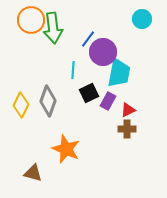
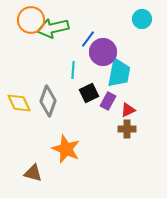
green arrow: rotated 84 degrees clockwise
yellow diamond: moved 2 px left, 2 px up; rotated 50 degrees counterclockwise
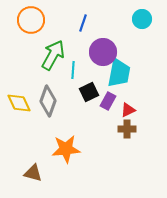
green arrow: moved 27 px down; rotated 132 degrees clockwise
blue line: moved 5 px left, 16 px up; rotated 18 degrees counterclockwise
black square: moved 1 px up
orange star: rotated 28 degrees counterclockwise
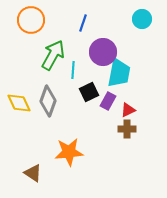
orange star: moved 3 px right, 3 px down
brown triangle: rotated 18 degrees clockwise
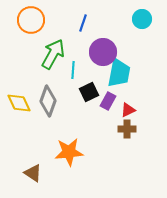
green arrow: moved 1 px up
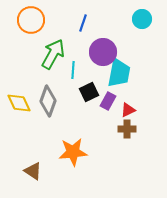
orange star: moved 4 px right
brown triangle: moved 2 px up
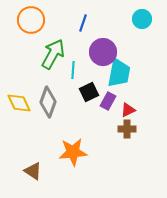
gray diamond: moved 1 px down
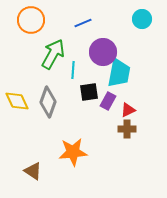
blue line: rotated 48 degrees clockwise
black square: rotated 18 degrees clockwise
yellow diamond: moved 2 px left, 2 px up
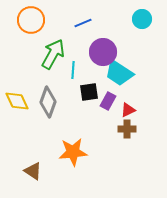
cyan trapezoid: rotated 112 degrees clockwise
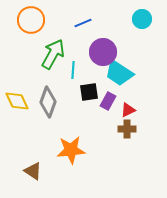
orange star: moved 2 px left, 2 px up
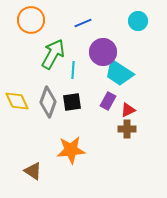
cyan circle: moved 4 px left, 2 px down
black square: moved 17 px left, 10 px down
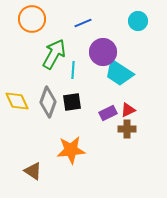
orange circle: moved 1 px right, 1 px up
green arrow: moved 1 px right
purple rectangle: moved 12 px down; rotated 36 degrees clockwise
